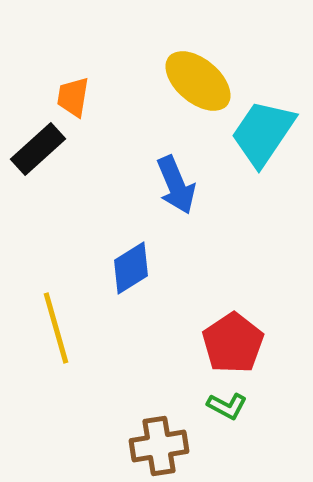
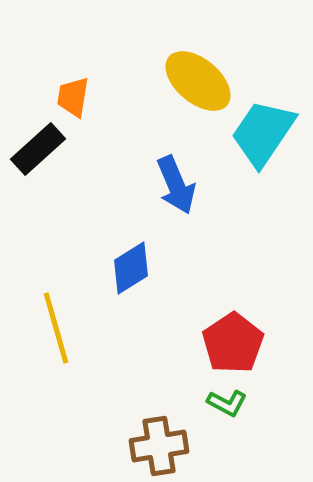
green L-shape: moved 3 px up
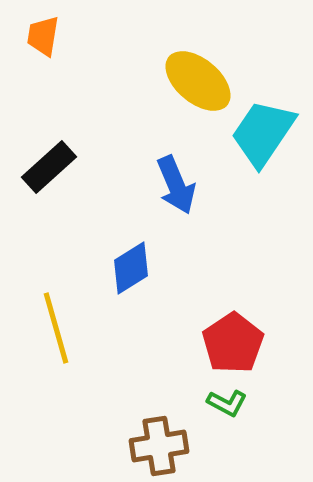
orange trapezoid: moved 30 px left, 61 px up
black rectangle: moved 11 px right, 18 px down
